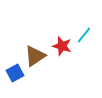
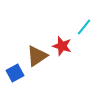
cyan line: moved 8 px up
brown triangle: moved 2 px right
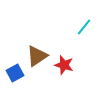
red star: moved 2 px right, 19 px down
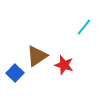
blue square: rotated 18 degrees counterclockwise
